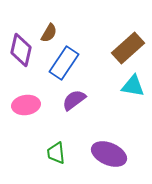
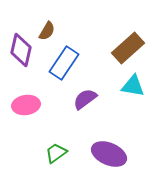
brown semicircle: moved 2 px left, 2 px up
purple semicircle: moved 11 px right, 1 px up
green trapezoid: rotated 60 degrees clockwise
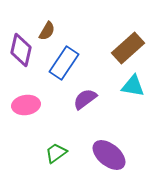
purple ellipse: moved 1 px down; rotated 16 degrees clockwise
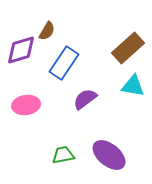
purple diamond: rotated 60 degrees clockwise
green trapezoid: moved 7 px right, 2 px down; rotated 25 degrees clockwise
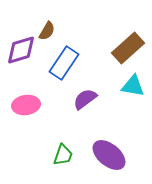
green trapezoid: rotated 120 degrees clockwise
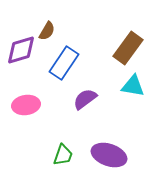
brown rectangle: rotated 12 degrees counterclockwise
purple ellipse: rotated 20 degrees counterclockwise
